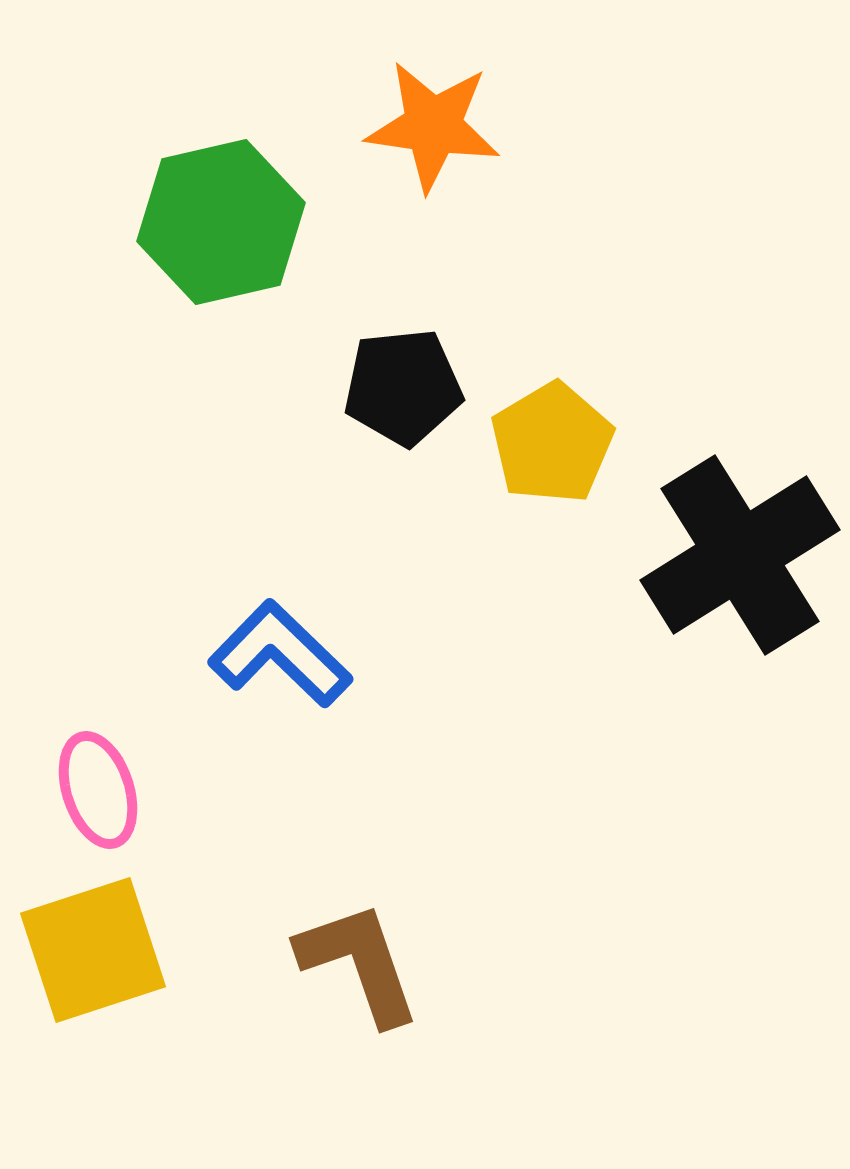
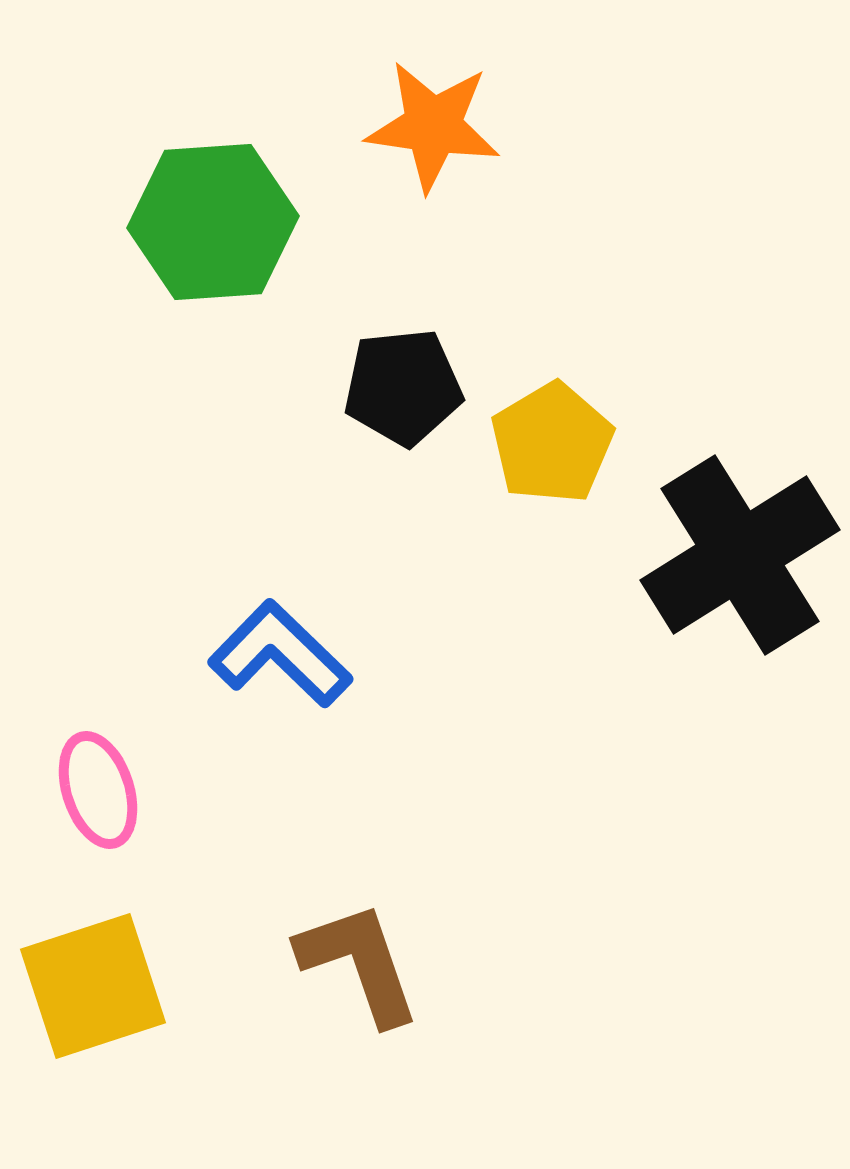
green hexagon: moved 8 px left; rotated 9 degrees clockwise
yellow square: moved 36 px down
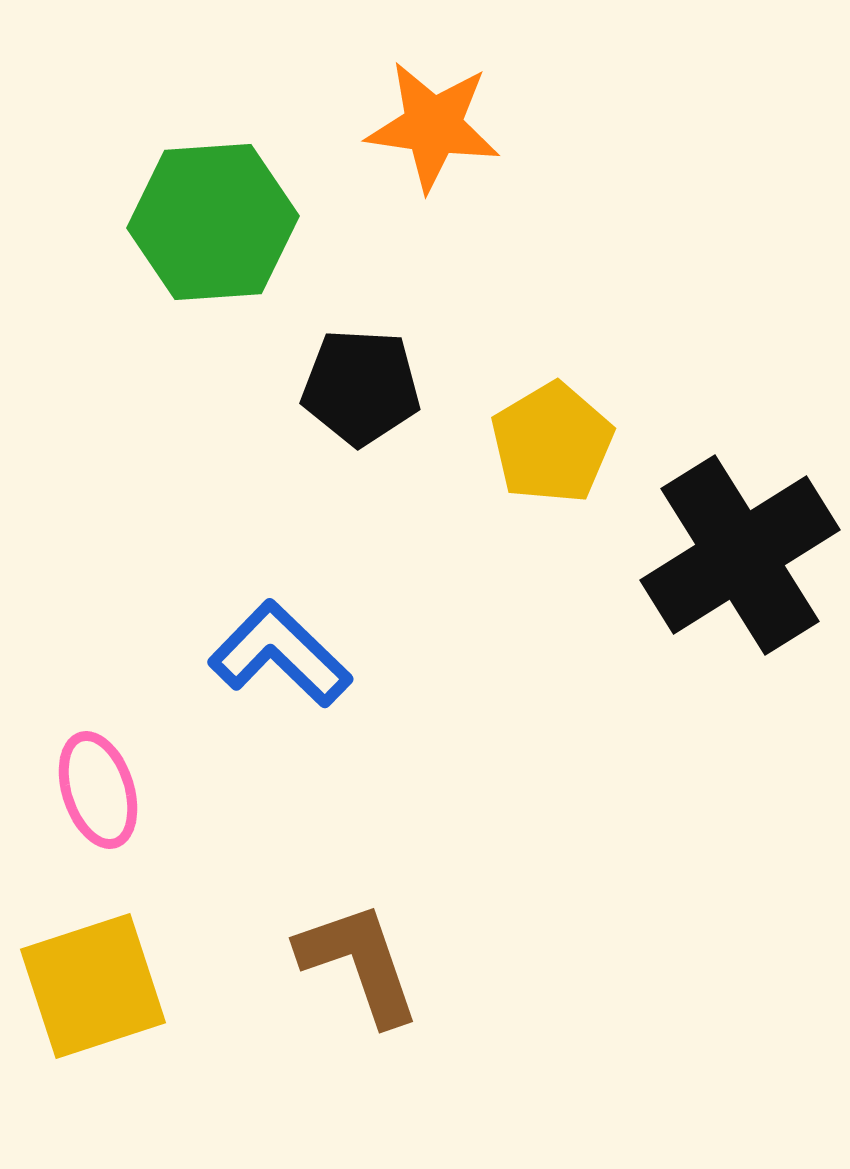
black pentagon: moved 42 px left; rotated 9 degrees clockwise
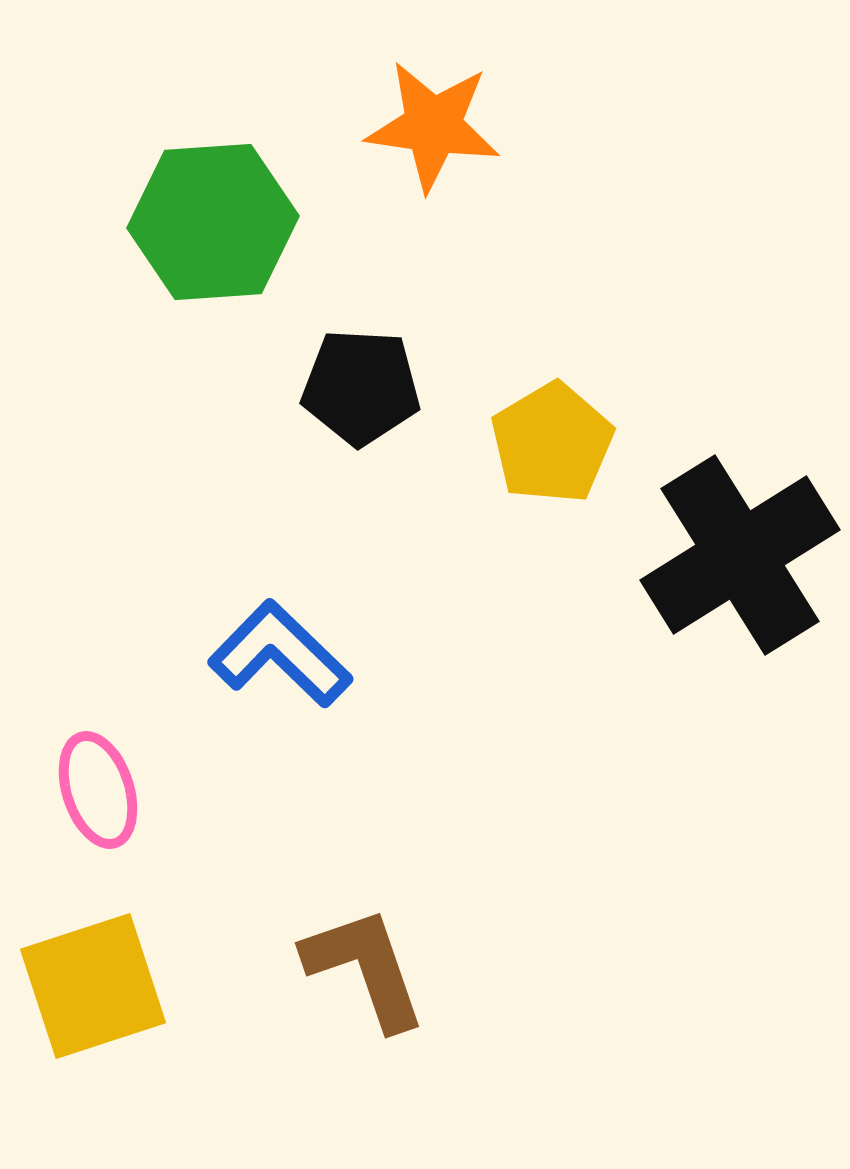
brown L-shape: moved 6 px right, 5 px down
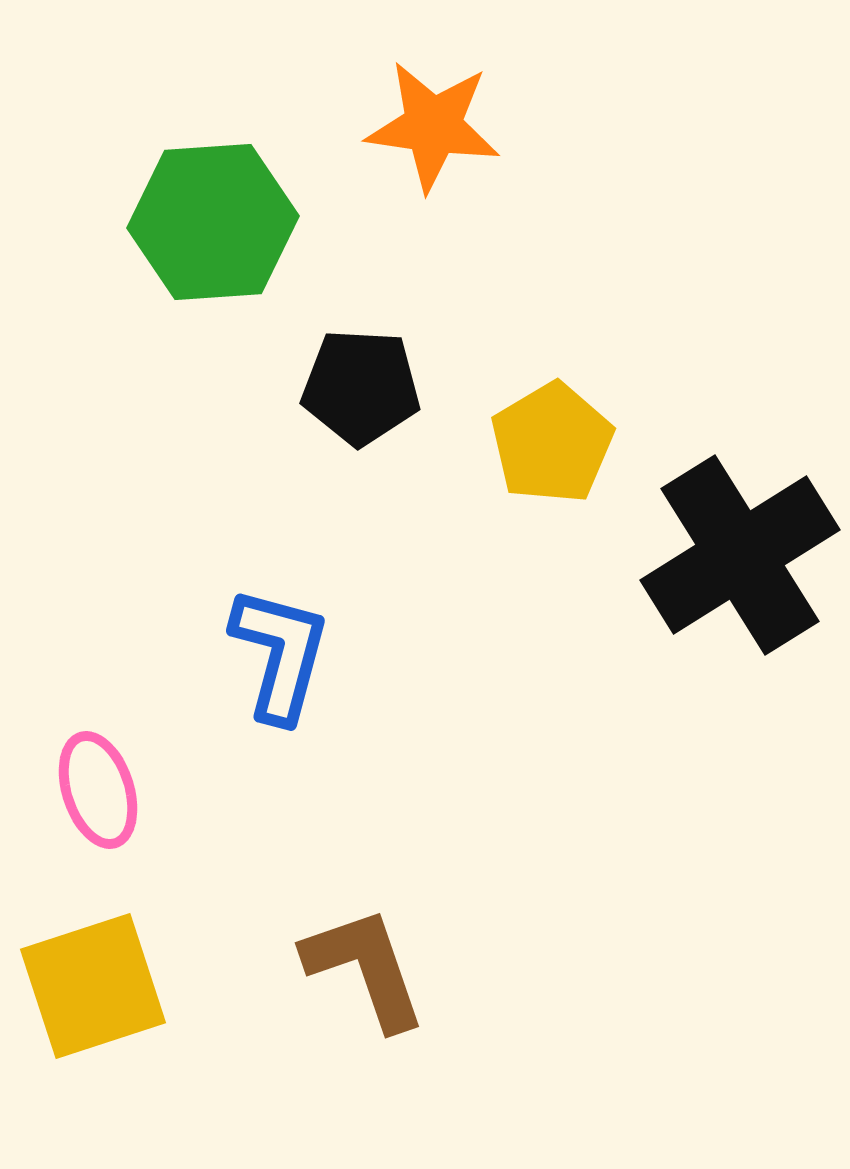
blue L-shape: rotated 61 degrees clockwise
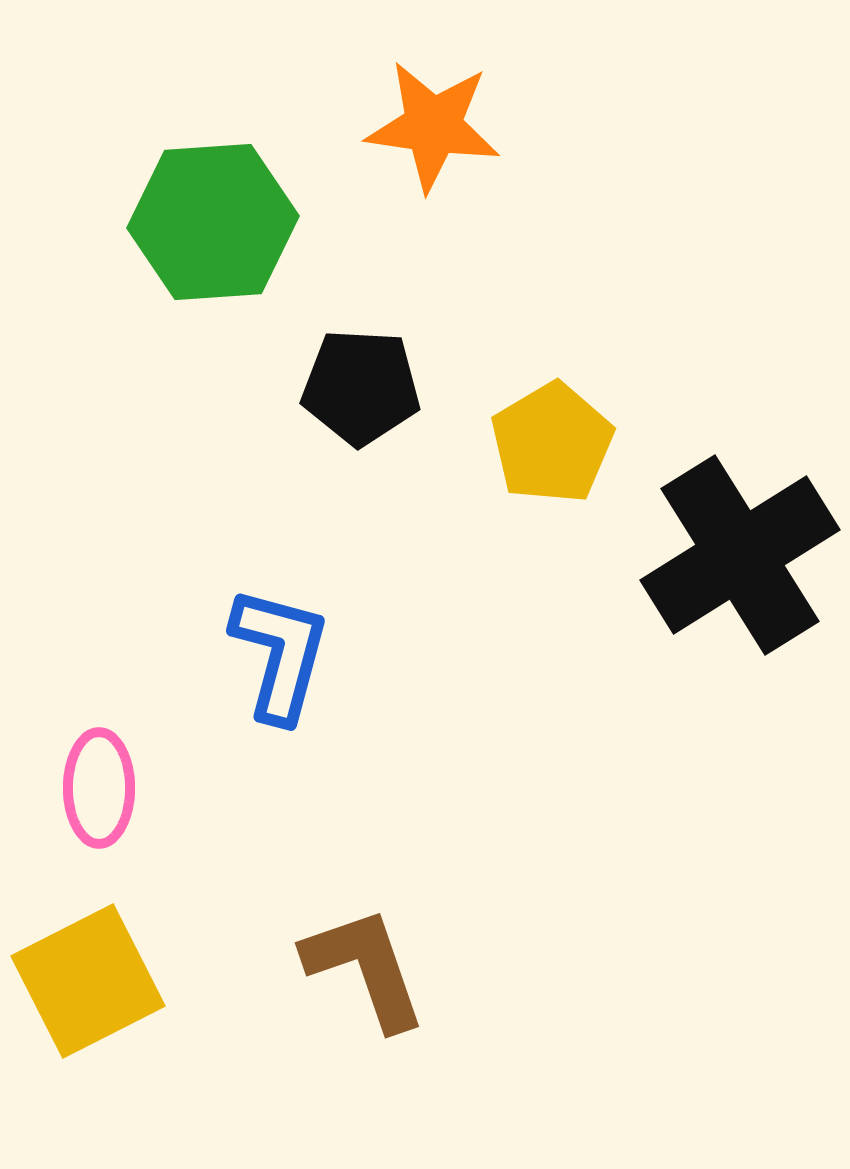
pink ellipse: moved 1 px right, 2 px up; rotated 18 degrees clockwise
yellow square: moved 5 px left, 5 px up; rotated 9 degrees counterclockwise
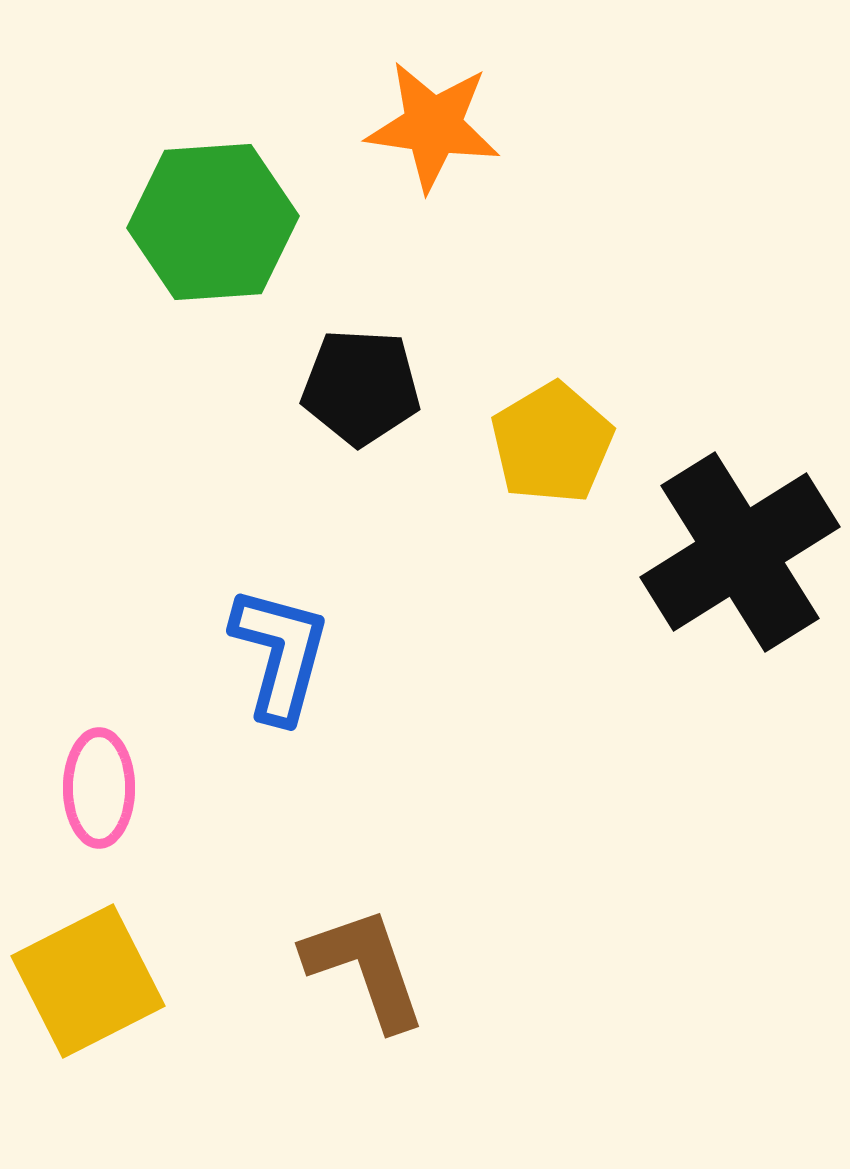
black cross: moved 3 px up
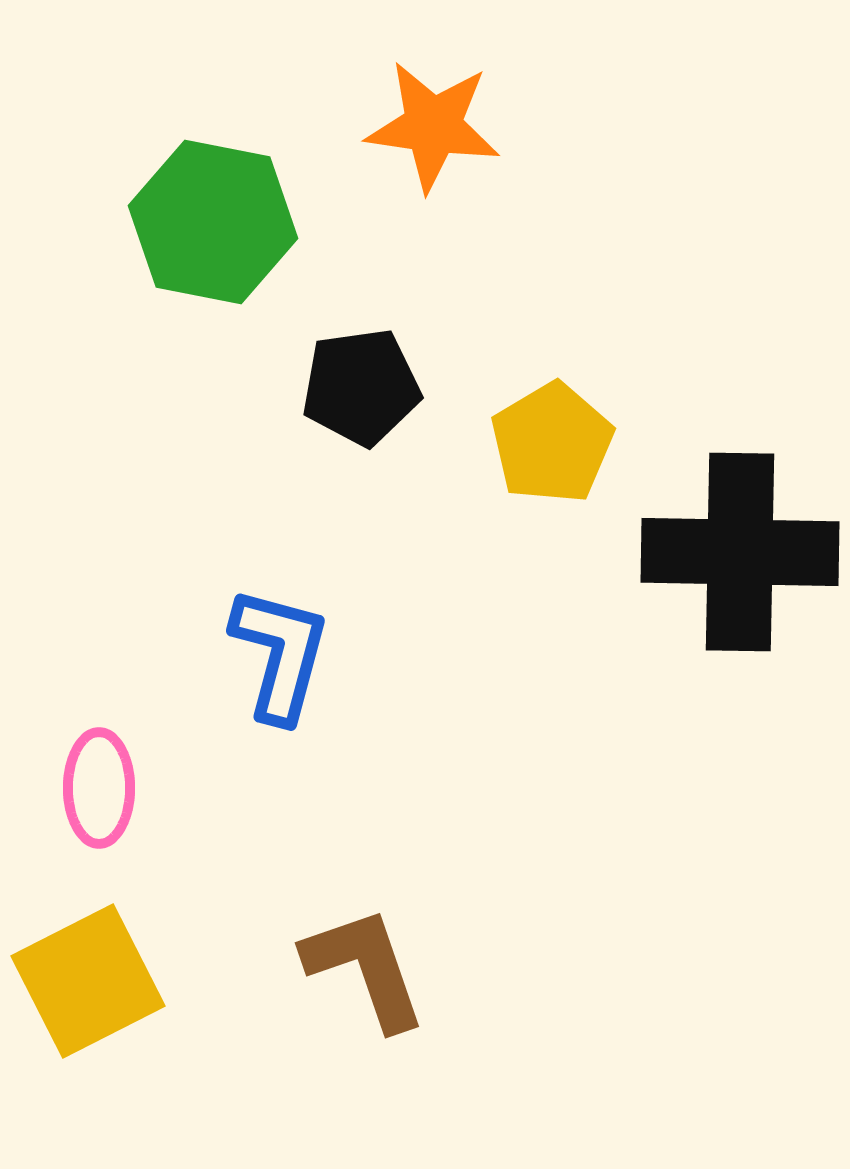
green hexagon: rotated 15 degrees clockwise
black pentagon: rotated 11 degrees counterclockwise
black cross: rotated 33 degrees clockwise
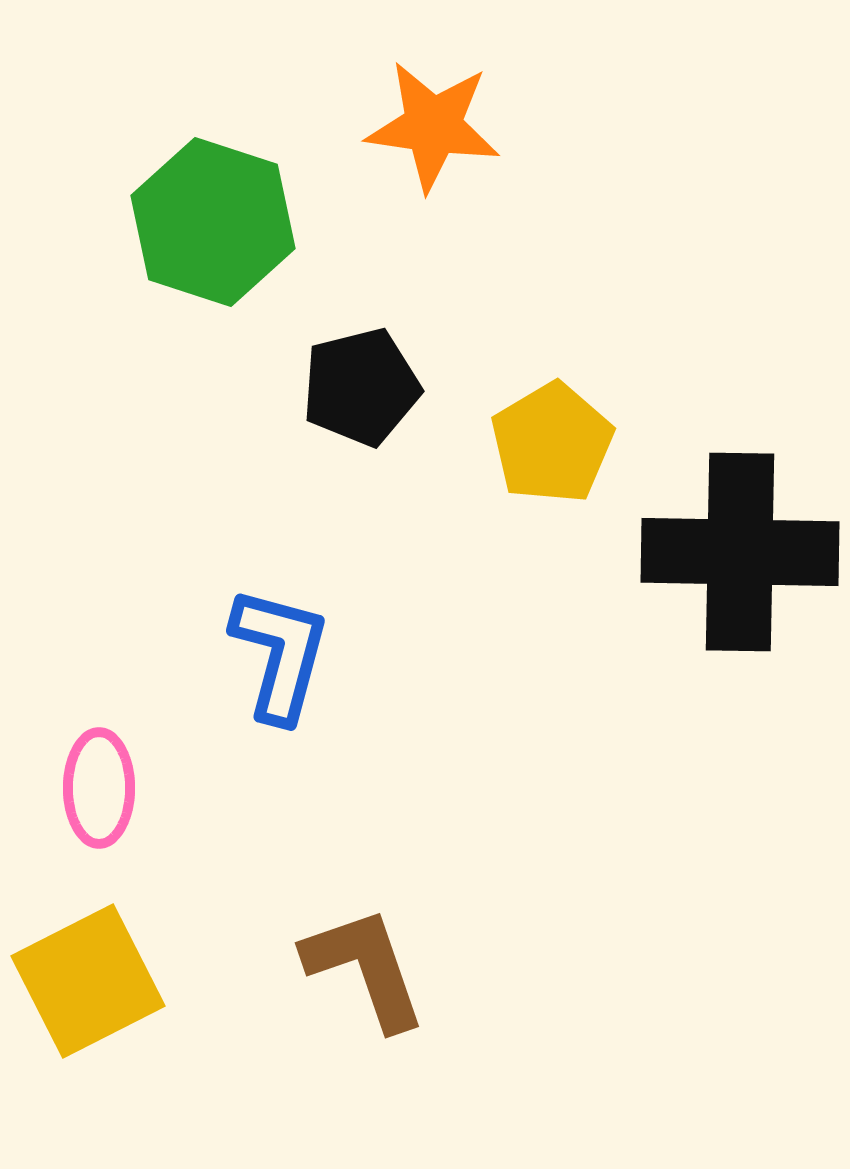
green hexagon: rotated 7 degrees clockwise
black pentagon: rotated 6 degrees counterclockwise
